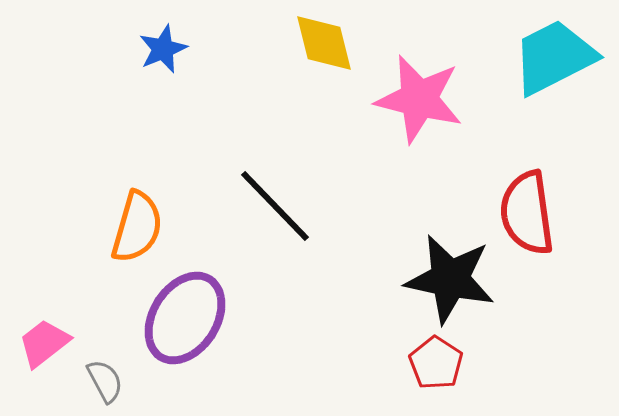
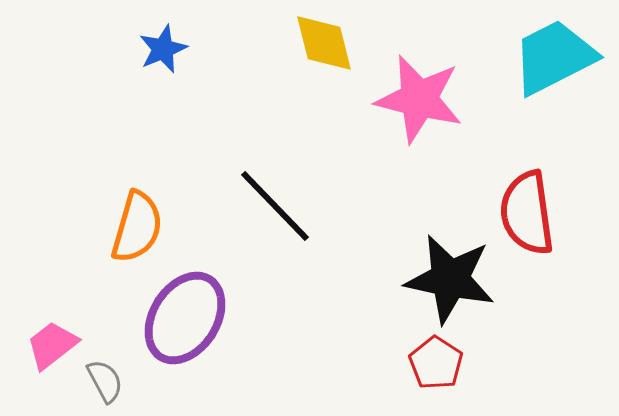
pink trapezoid: moved 8 px right, 2 px down
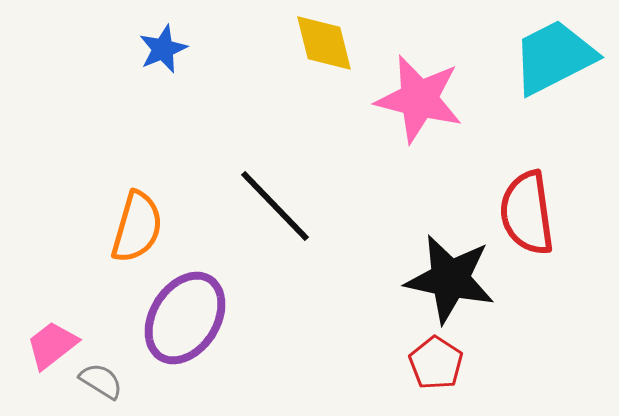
gray semicircle: moved 4 px left; rotated 30 degrees counterclockwise
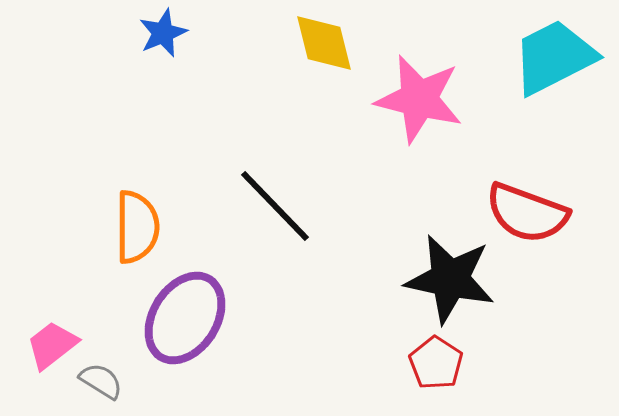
blue star: moved 16 px up
red semicircle: rotated 62 degrees counterclockwise
orange semicircle: rotated 16 degrees counterclockwise
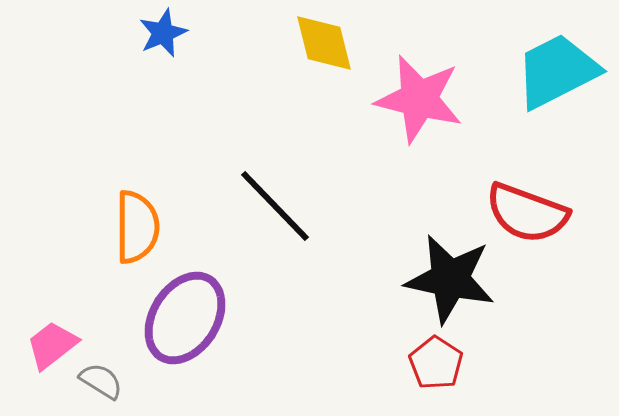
cyan trapezoid: moved 3 px right, 14 px down
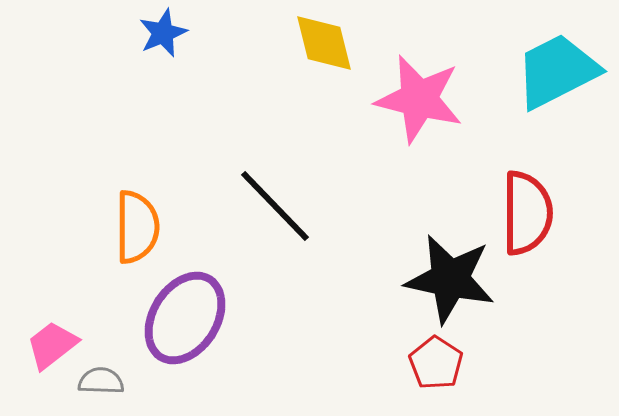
red semicircle: rotated 110 degrees counterclockwise
gray semicircle: rotated 30 degrees counterclockwise
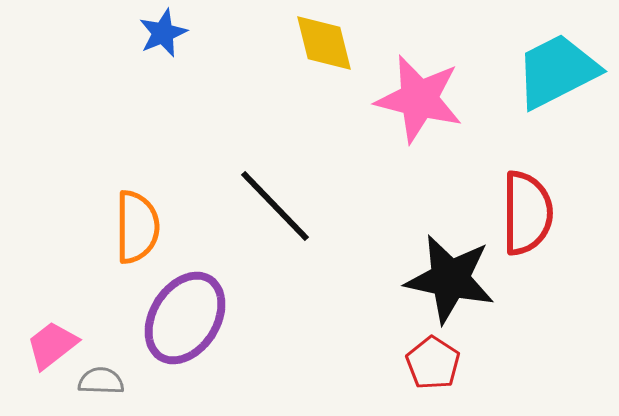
red pentagon: moved 3 px left
